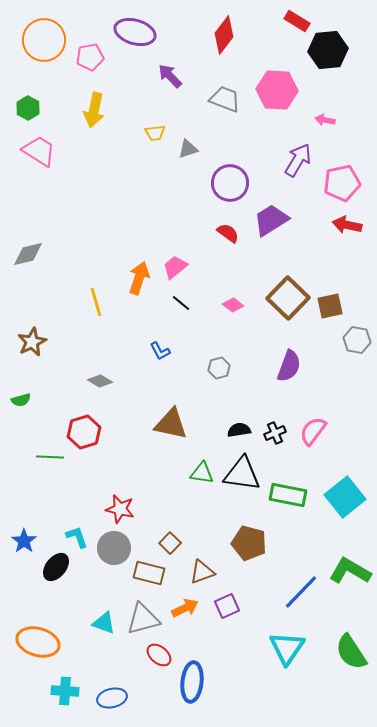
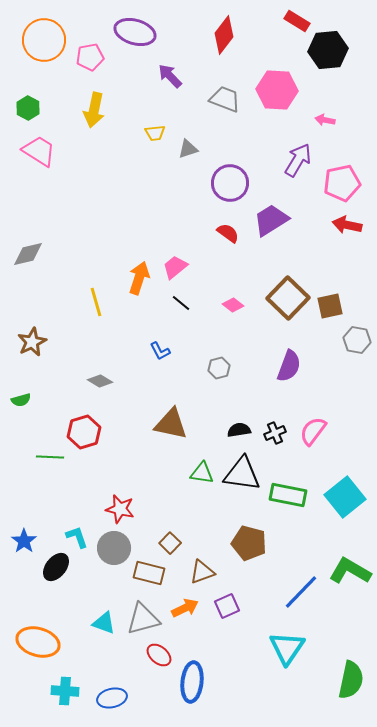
green semicircle at (351, 652): moved 28 px down; rotated 135 degrees counterclockwise
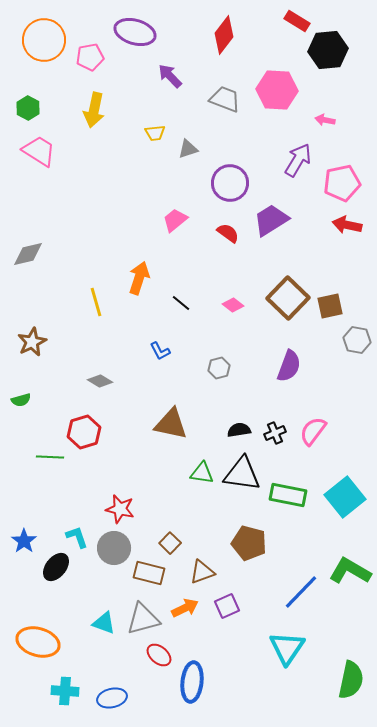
pink trapezoid at (175, 267): moved 47 px up
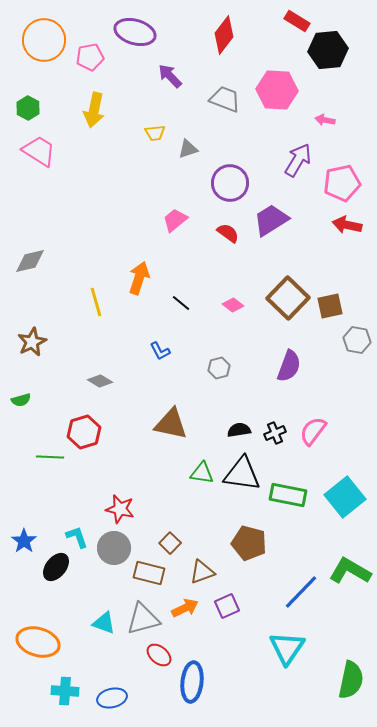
gray diamond at (28, 254): moved 2 px right, 7 px down
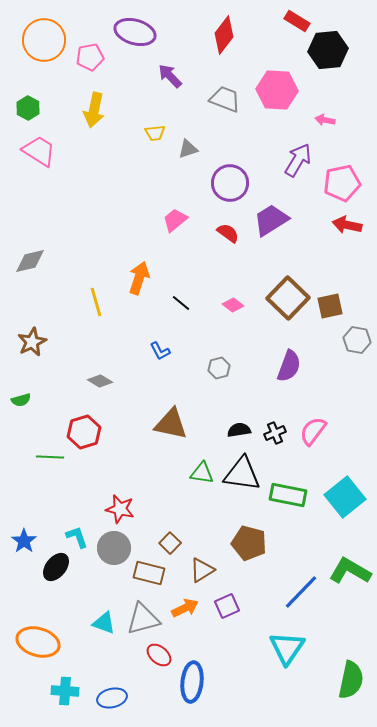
brown triangle at (202, 572): moved 2 px up; rotated 12 degrees counterclockwise
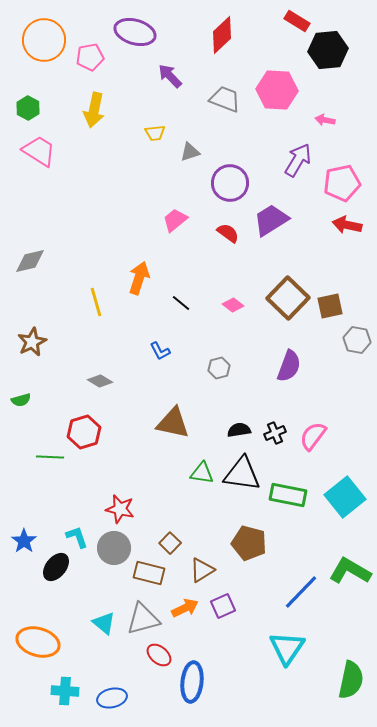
red diamond at (224, 35): moved 2 px left; rotated 9 degrees clockwise
gray triangle at (188, 149): moved 2 px right, 3 px down
brown triangle at (171, 424): moved 2 px right, 1 px up
pink semicircle at (313, 431): moved 5 px down
purple square at (227, 606): moved 4 px left
cyan triangle at (104, 623): rotated 20 degrees clockwise
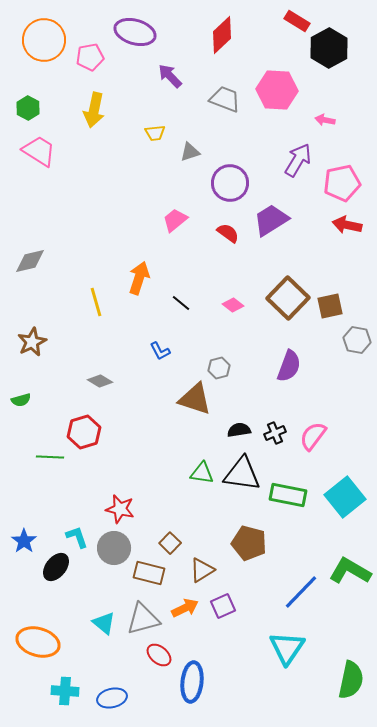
black hexagon at (328, 50): moved 1 px right, 2 px up; rotated 24 degrees counterclockwise
brown triangle at (173, 423): moved 22 px right, 24 px up; rotated 6 degrees clockwise
